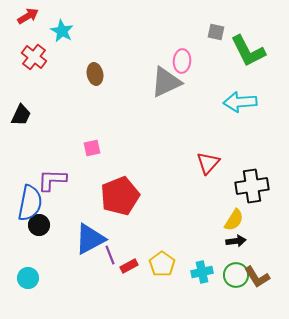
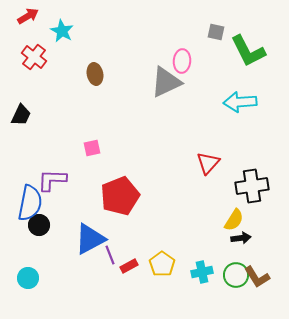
black arrow: moved 5 px right, 3 px up
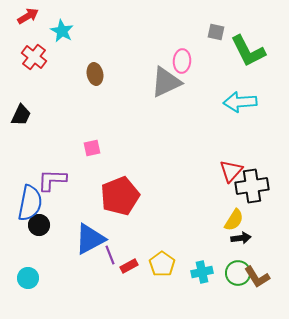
red triangle: moved 23 px right, 8 px down
green circle: moved 2 px right, 2 px up
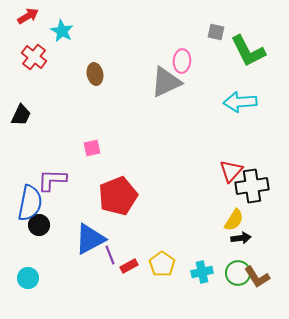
red pentagon: moved 2 px left
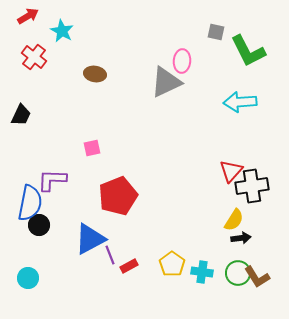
brown ellipse: rotated 70 degrees counterclockwise
yellow pentagon: moved 10 px right
cyan cross: rotated 20 degrees clockwise
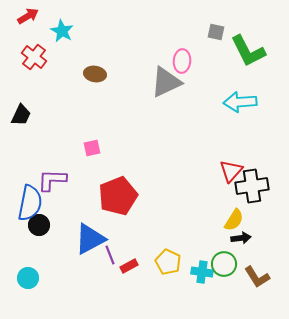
yellow pentagon: moved 4 px left, 2 px up; rotated 10 degrees counterclockwise
green circle: moved 14 px left, 9 px up
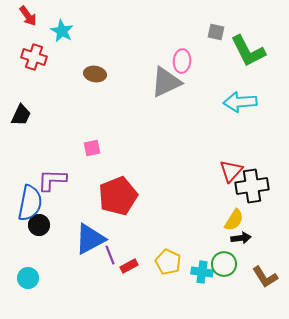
red arrow: rotated 85 degrees clockwise
red cross: rotated 20 degrees counterclockwise
brown L-shape: moved 8 px right
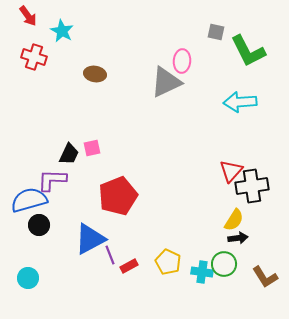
black trapezoid: moved 48 px right, 39 px down
blue semicircle: moved 1 px left, 3 px up; rotated 117 degrees counterclockwise
black arrow: moved 3 px left
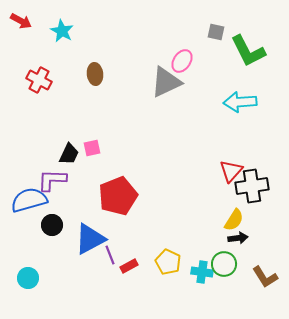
red arrow: moved 7 px left, 5 px down; rotated 25 degrees counterclockwise
red cross: moved 5 px right, 23 px down; rotated 10 degrees clockwise
pink ellipse: rotated 30 degrees clockwise
brown ellipse: rotated 75 degrees clockwise
black circle: moved 13 px right
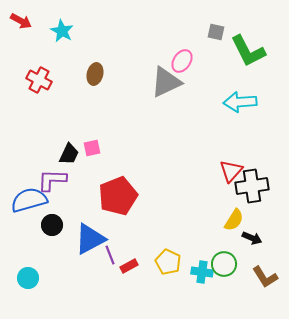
brown ellipse: rotated 20 degrees clockwise
black arrow: moved 14 px right; rotated 30 degrees clockwise
